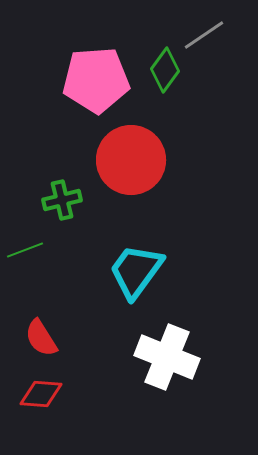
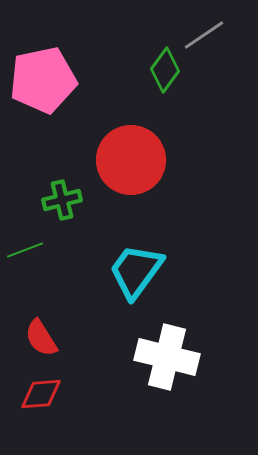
pink pentagon: moved 53 px left; rotated 8 degrees counterclockwise
white cross: rotated 8 degrees counterclockwise
red diamond: rotated 9 degrees counterclockwise
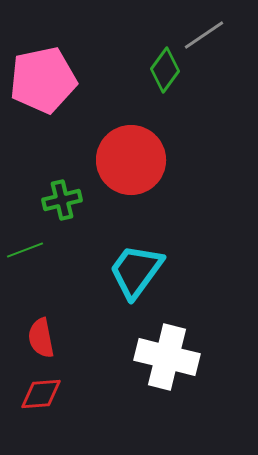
red semicircle: rotated 21 degrees clockwise
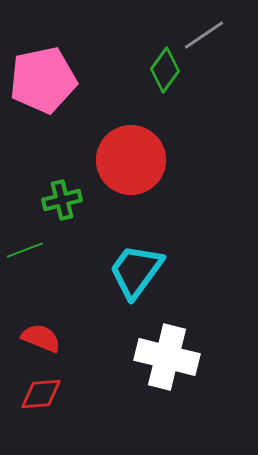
red semicircle: rotated 123 degrees clockwise
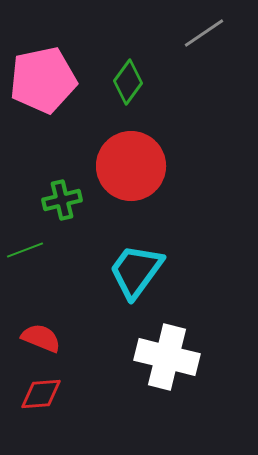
gray line: moved 2 px up
green diamond: moved 37 px left, 12 px down
red circle: moved 6 px down
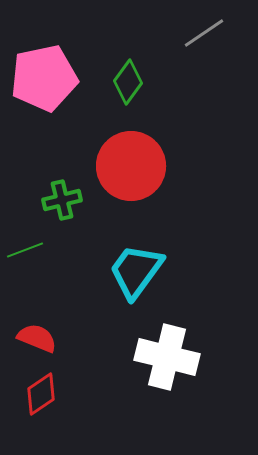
pink pentagon: moved 1 px right, 2 px up
red semicircle: moved 4 px left
red diamond: rotated 30 degrees counterclockwise
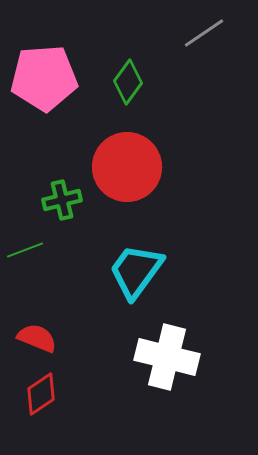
pink pentagon: rotated 8 degrees clockwise
red circle: moved 4 px left, 1 px down
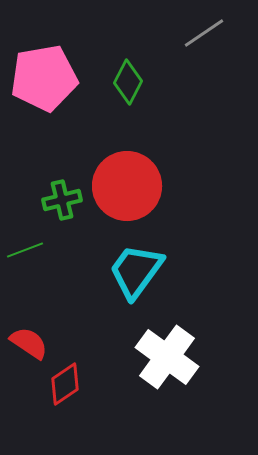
pink pentagon: rotated 6 degrees counterclockwise
green diamond: rotated 9 degrees counterclockwise
red circle: moved 19 px down
red semicircle: moved 8 px left, 5 px down; rotated 12 degrees clockwise
white cross: rotated 22 degrees clockwise
red diamond: moved 24 px right, 10 px up
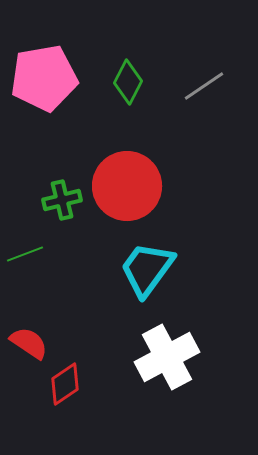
gray line: moved 53 px down
green line: moved 4 px down
cyan trapezoid: moved 11 px right, 2 px up
white cross: rotated 26 degrees clockwise
